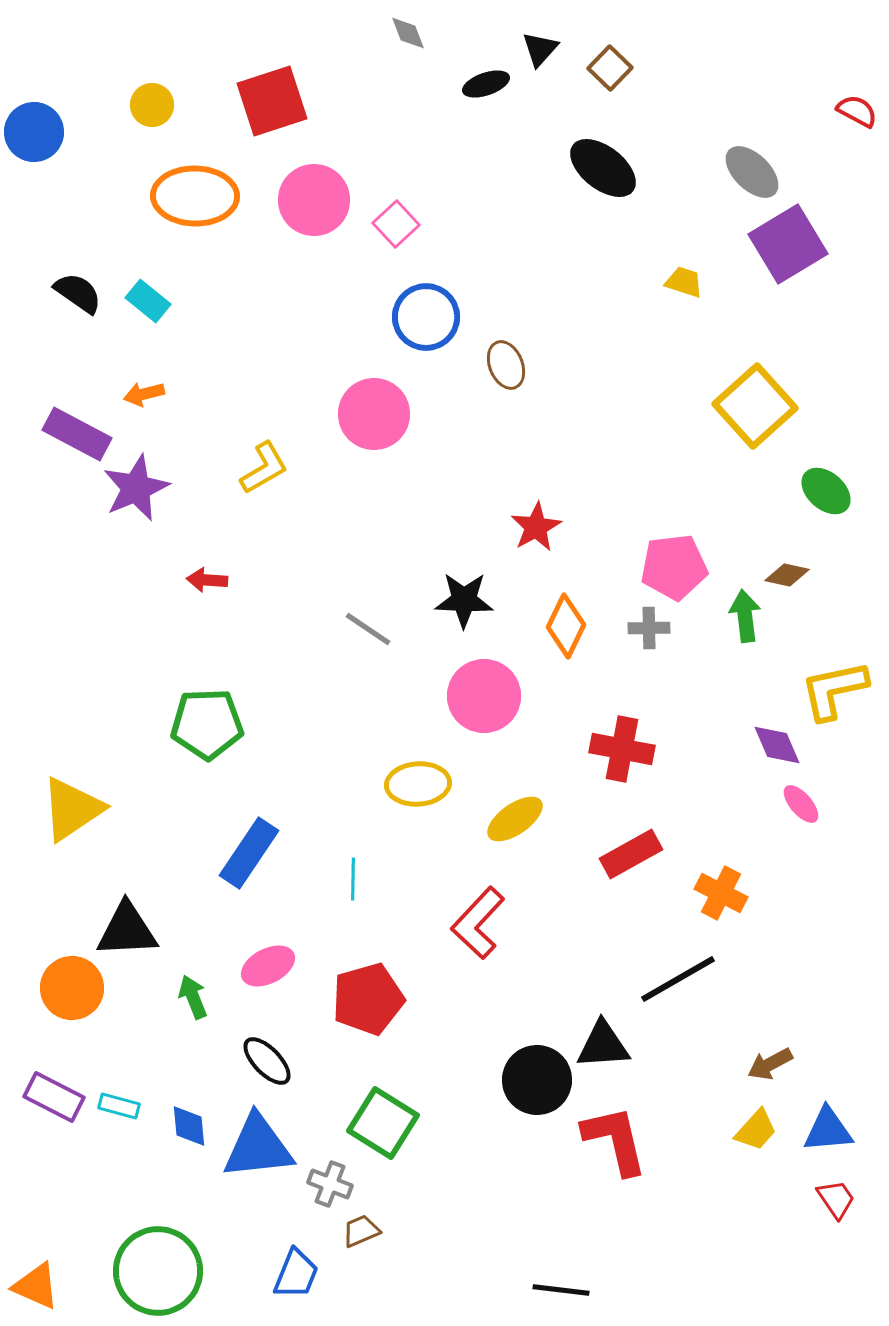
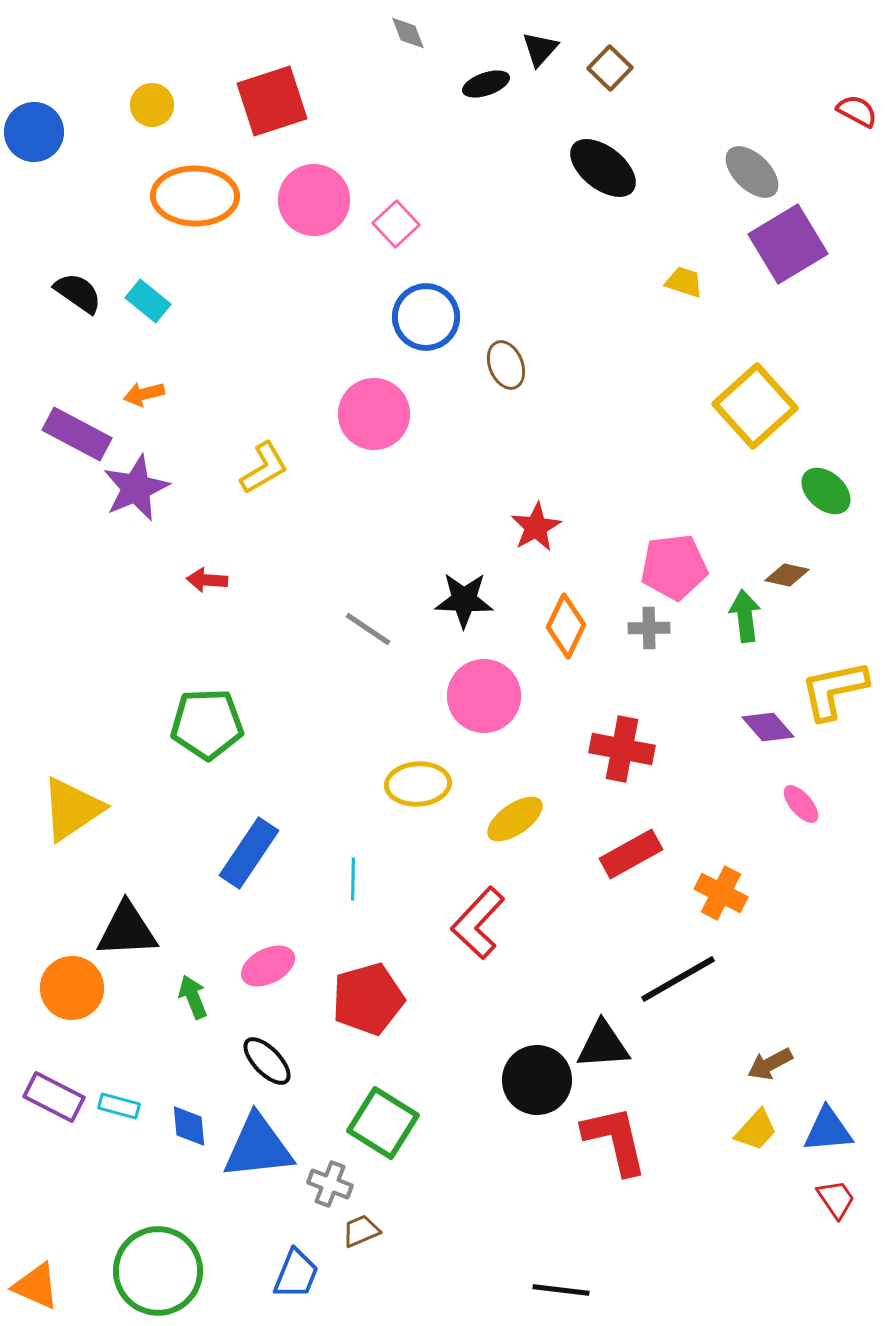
purple diamond at (777, 745): moved 9 px left, 18 px up; rotated 18 degrees counterclockwise
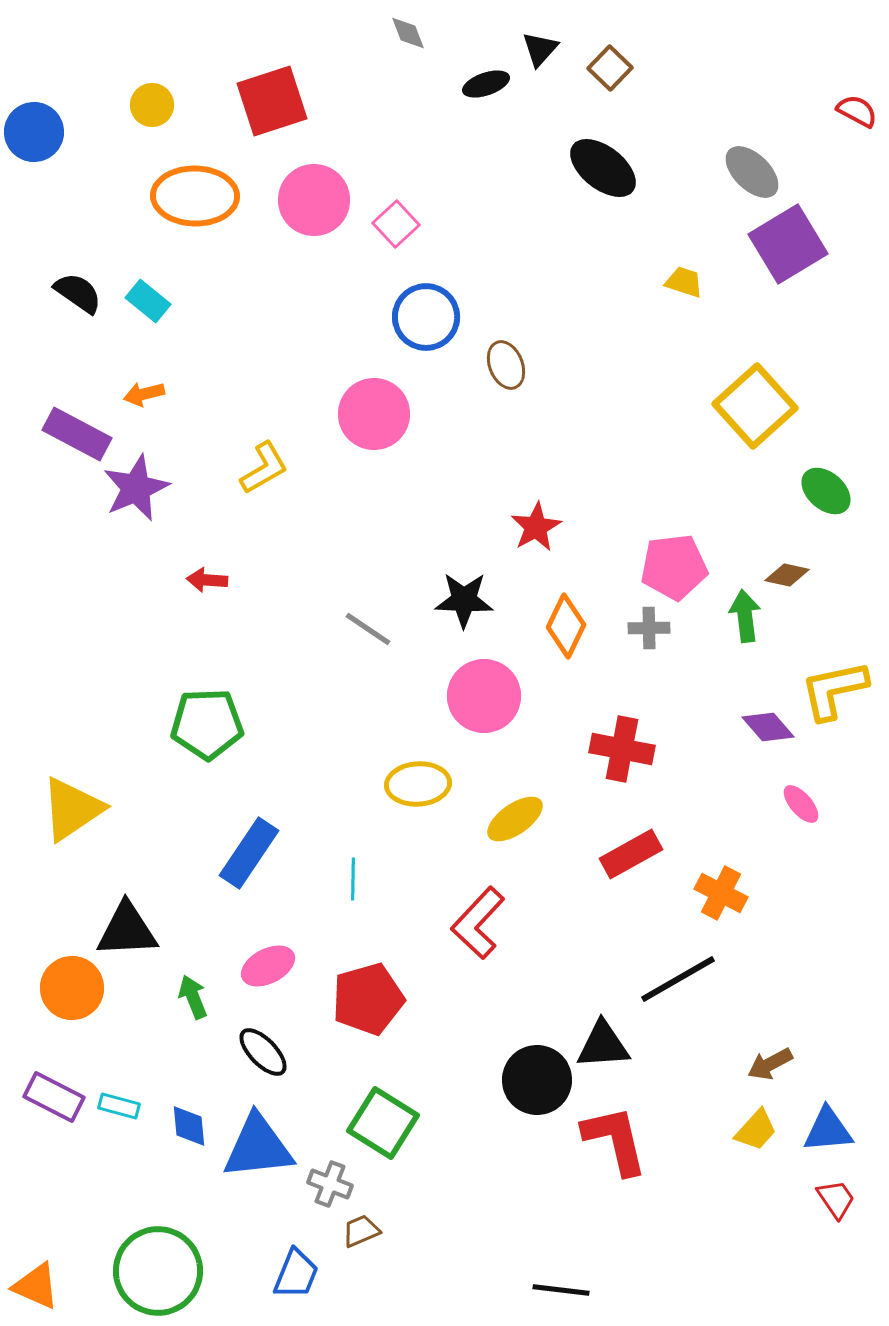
black ellipse at (267, 1061): moved 4 px left, 9 px up
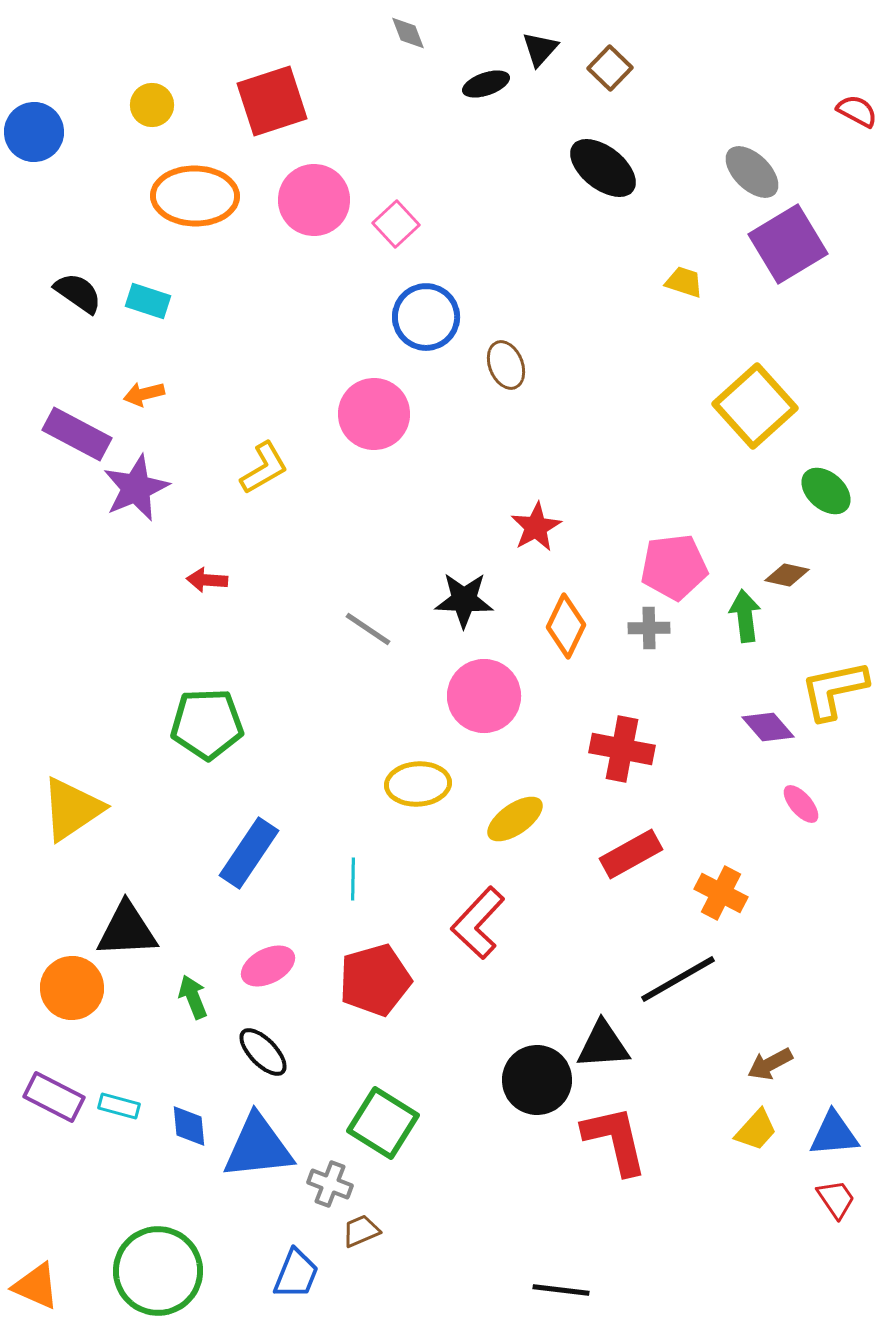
cyan rectangle at (148, 301): rotated 21 degrees counterclockwise
red pentagon at (368, 999): moved 7 px right, 19 px up
blue triangle at (828, 1130): moved 6 px right, 4 px down
